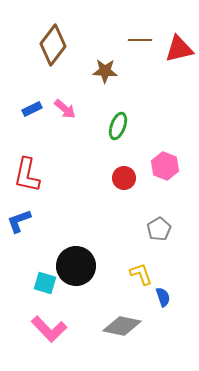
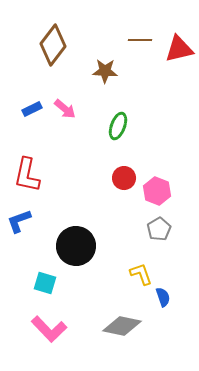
pink hexagon: moved 8 px left, 25 px down
black circle: moved 20 px up
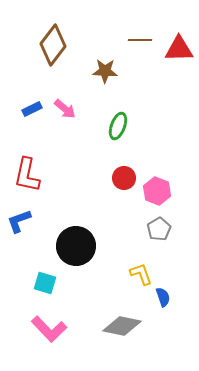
red triangle: rotated 12 degrees clockwise
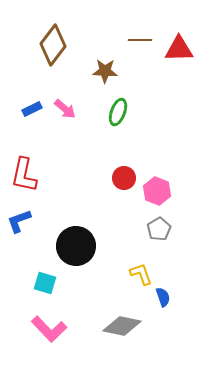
green ellipse: moved 14 px up
red L-shape: moved 3 px left
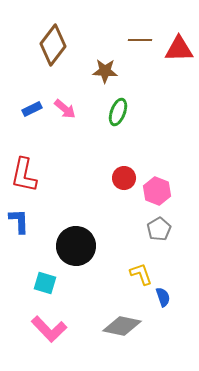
blue L-shape: rotated 108 degrees clockwise
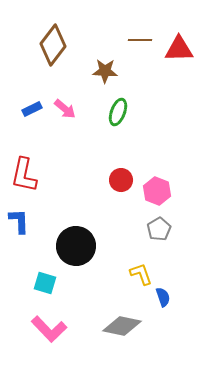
red circle: moved 3 px left, 2 px down
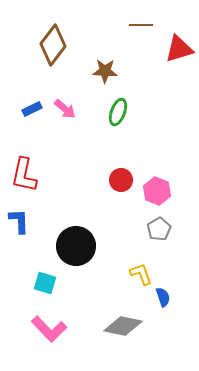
brown line: moved 1 px right, 15 px up
red triangle: rotated 16 degrees counterclockwise
gray diamond: moved 1 px right
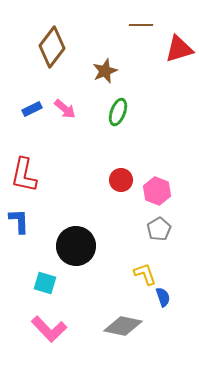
brown diamond: moved 1 px left, 2 px down
brown star: rotated 25 degrees counterclockwise
yellow L-shape: moved 4 px right
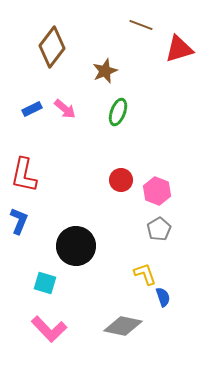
brown line: rotated 20 degrees clockwise
blue L-shape: rotated 24 degrees clockwise
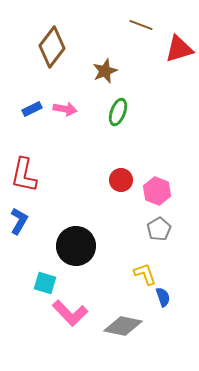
pink arrow: rotated 30 degrees counterclockwise
blue L-shape: rotated 8 degrees clockwise
pink L-shape: moved 21 px right, 16 px up
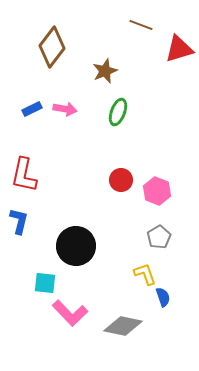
blue L-shape: rotated 16 degrees counterclockwise
gray pentagon: moved 8 px down
cyan square: rotated 10 degrees counterclockwise
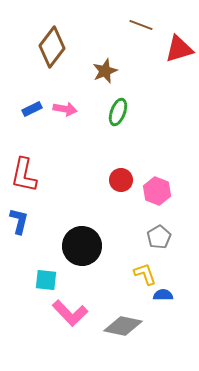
black circle: moved 6 px right
cyan square: moved 1 px right, 3 px up
blue semicircle: moved 2 px up; rotated 72 degrees counterclockwise
